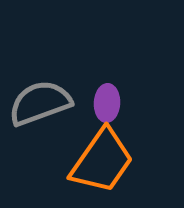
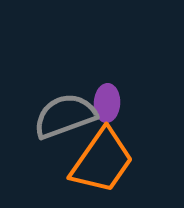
gray semicircle: moved 25 px right, 13 px down
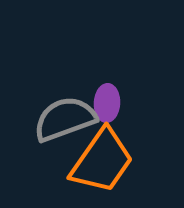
gray semicircle: moved 3 px down
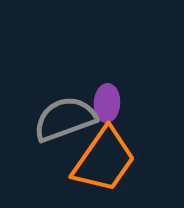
orange trapezoid: moved 2 px right, 1 px up
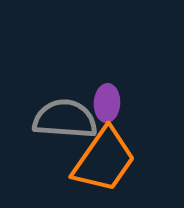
gray semicircle: rotated 24 degrees clockwise
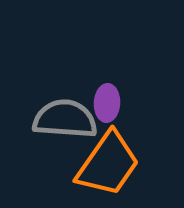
orange trapezoid: moved 4 px right, 4 px down
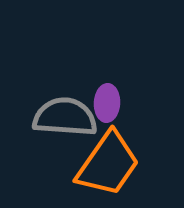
gray semicircle: moved 2 px up
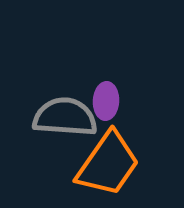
purple ellipse: moved 1 px left, 2 px up
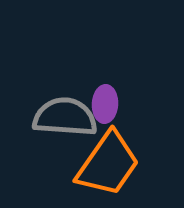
purple ellipse: moved 1 px left, 3 px down
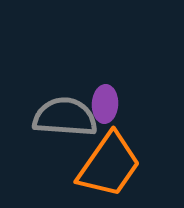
orange trapezoid: moved 1 px right, 1 px down
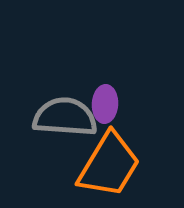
orange trapezoid: rotated 4 degrees counterclockwise
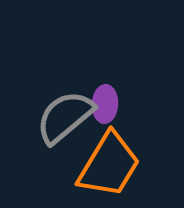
gray semicircle: rotated 44 degrees counterclockwise
